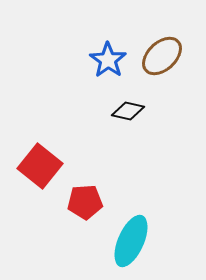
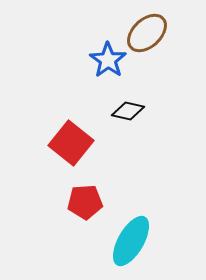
brown ellipse: moved 15 px left, 23 px up
red square: moved 31 px right, 23 px up
cyan ellipse: rotated 6 degrees clockwise
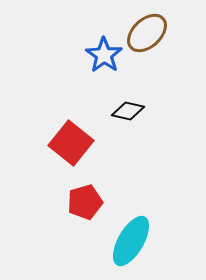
blue star: moved 4 px left, 5 px up
red pentagon: rotated 12 degrees counterclockwise
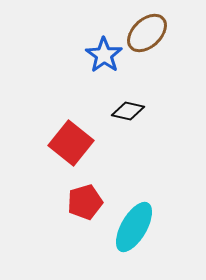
cyan ellipse: moved 3 px right, 14 px up
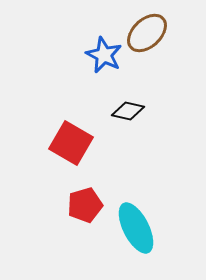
blue star: rotated 9 degrees counterclockwise
red square: rotated 9 degrees counterclockwise
red pentagon: moved 3 px down
cyan ellipse: moved 2 px right, 1 px down; rotated 57 degrees counterclockwise
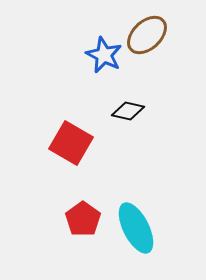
brown ellipse: moved 2 px down
red pentagon: moved 2 px left, 14 px down; rotated 20 degrees counterclockwise
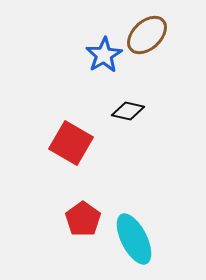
blue star: rotated 15 degrees clockwise
cyan ellipse: moved 2 px left, 11 px down
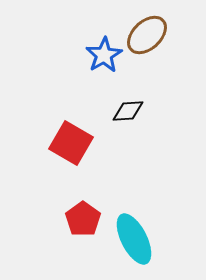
black diamond: rotated 16 degrees counterclockwise
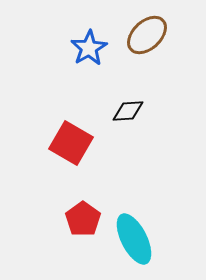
blue star: moved 15 px left, 7 px up
